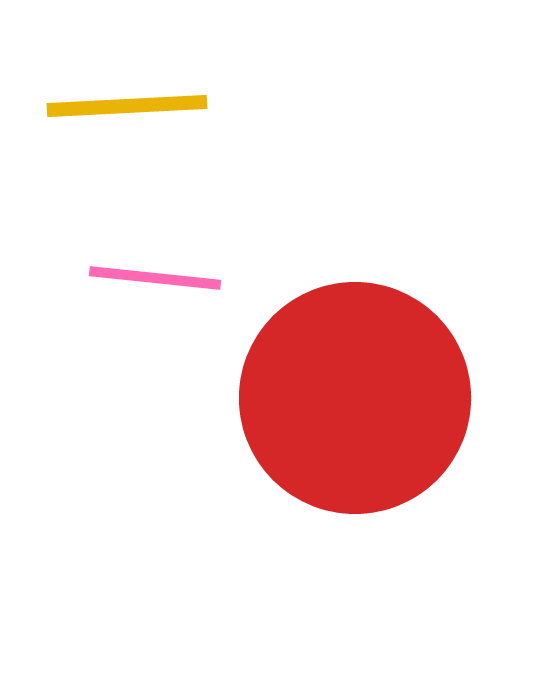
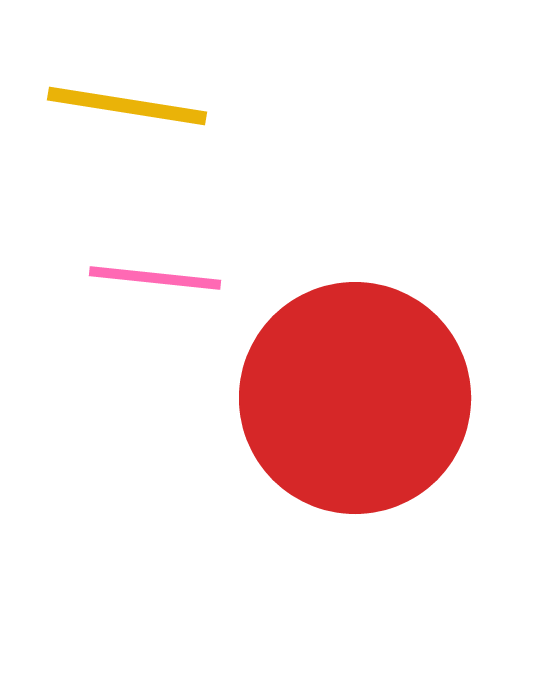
yellow line: rotated 12 degrees clockwise
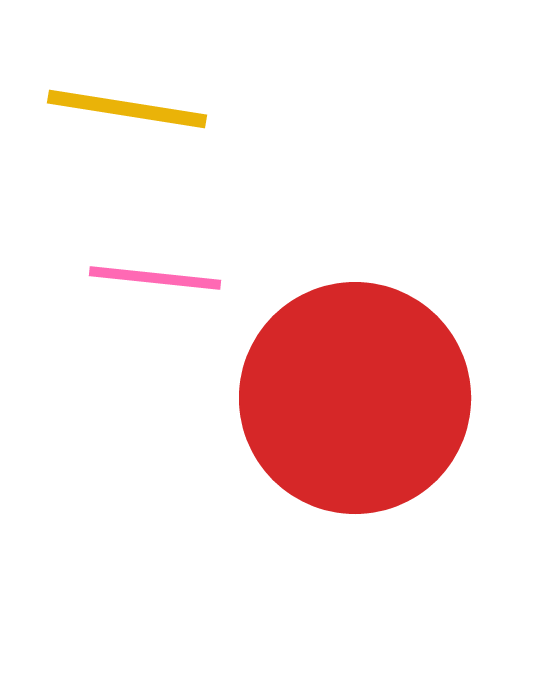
yellow line: moved 3 px down
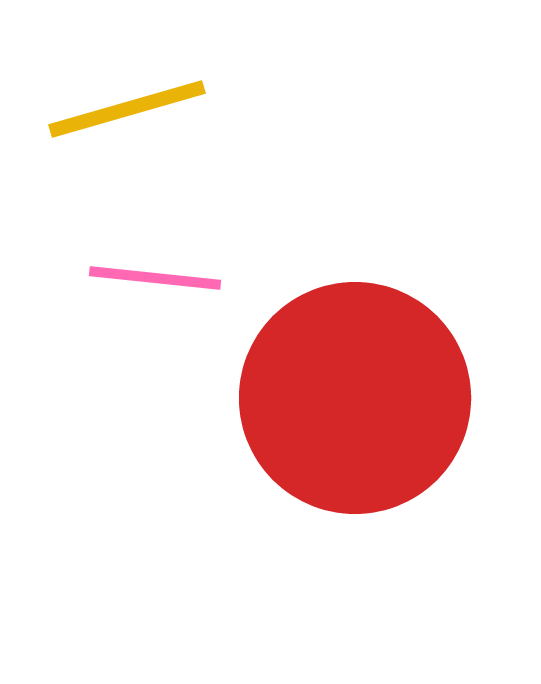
yellow line: rotated 25 degrees counterclockwise
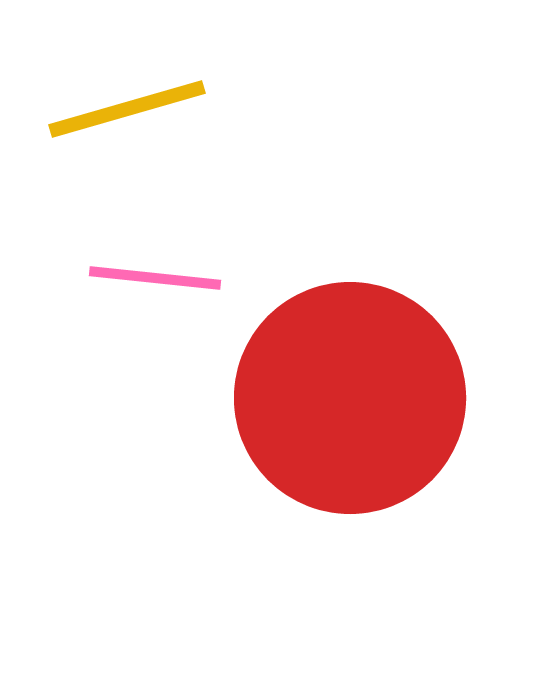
red circle: moved 5 px left
